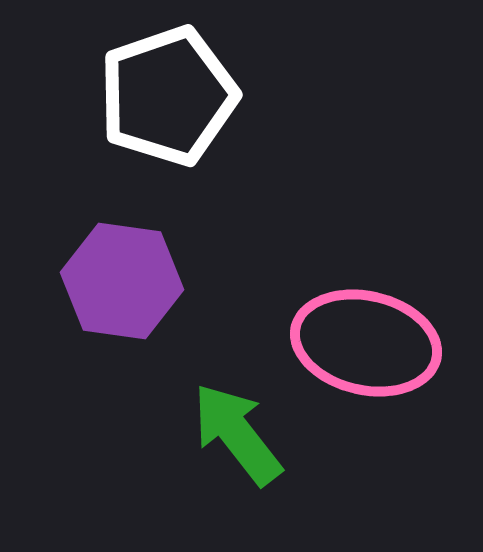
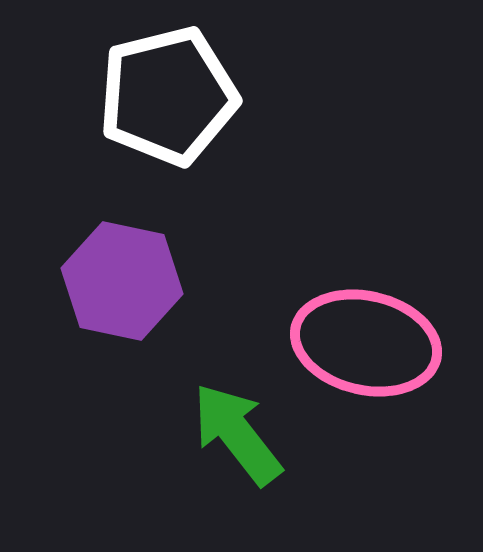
white pentagon: rotated 5 degrees clockwise
purple hexagon: rotated 4 degrees clockwise
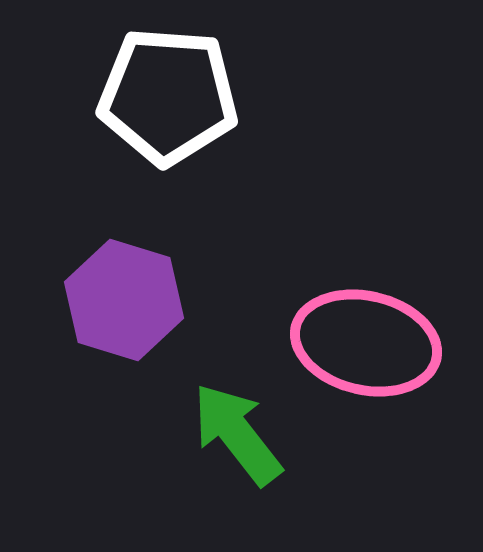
white pentagon: rotated 18 degrees clockwise
purple hexagon: moved 2 px right, 19 px down; rotated 5 degrees clockwise
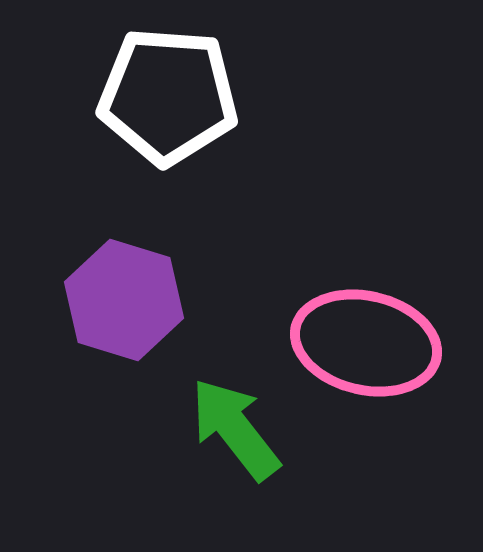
green arrow: moved 2 px left, 5 px up
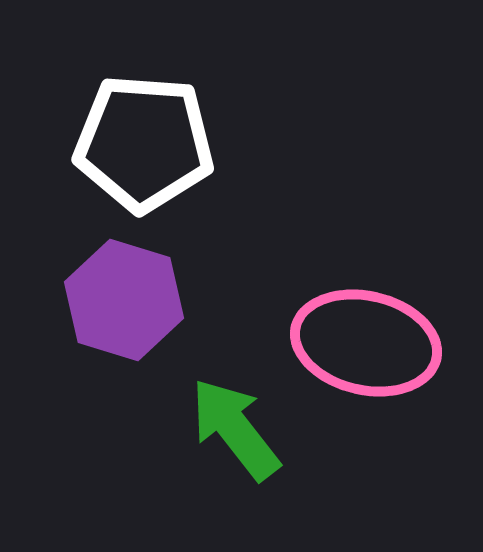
white pentagon: moved 24 px left, 47 px down
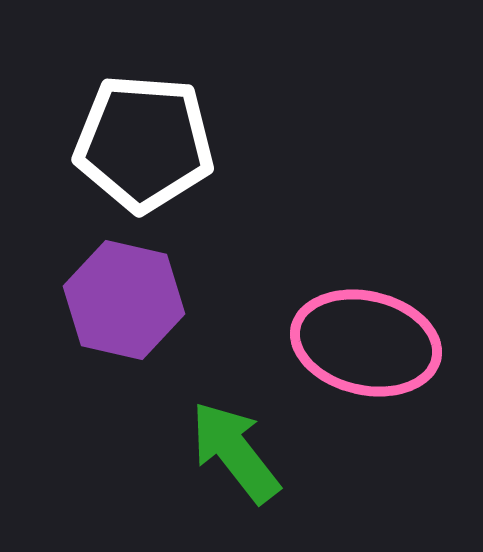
purple hexagon: rotated 4 degrees counterclockwise
green arrow: moved 23 px down
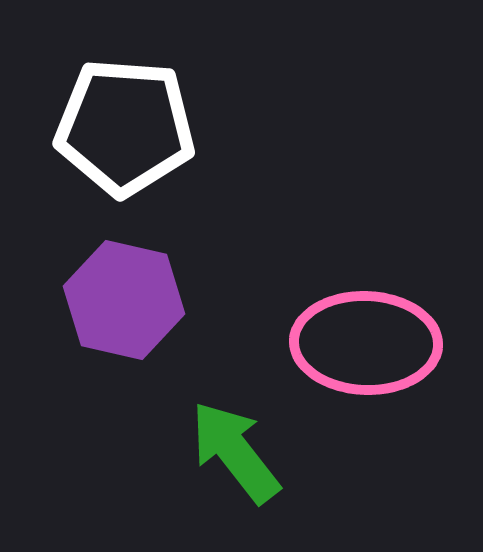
white pentagon: moved 19 px left, 16 px up
pink ellipse: rotated 11 degrees counterclockwise
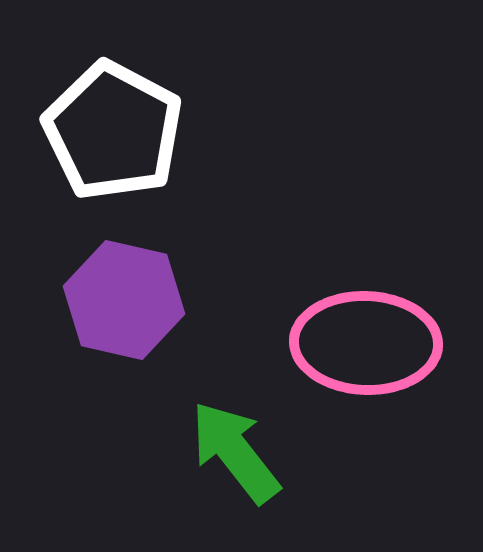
white pentagon: moved 12 px left, 4 px down; rotated 24 degrees clockwise
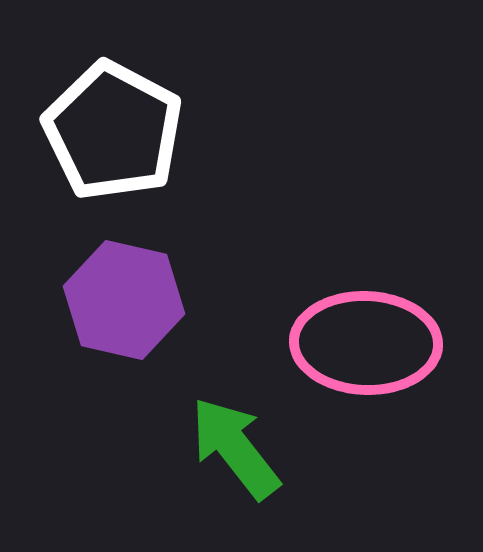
green arrow: moved 4 px up
